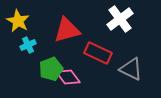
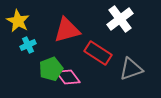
red rectangle: rotated 8 degrees clockwise
gray triangle: rotated 45 degrees counterclockwise
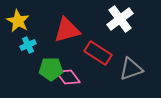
green pentagon: rotated 20 degrees clockwise
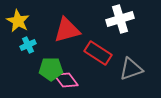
white cross: rotated 20 degrees clockwise
pink diamond: moved 2 px left, 3 px down
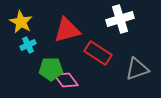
yellow star: moved 3 px right, 1 px down
gray triangle: moved 6 px right
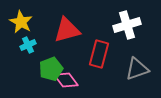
white cross: moved 7 px right, 6 px down
red rectangle: moved 1 px right, 1 px down; rotated 72 degrees clockwise
green pentagon: rotated 20 degrees counterclockwise
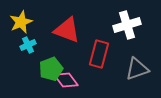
yellow star: rotated 20 degrees clockwise
red triangle: rotated 36 degrees clockwise
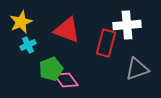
white cross: rotated 12 degrees clockwise
red rectangle: moved 7 px right, 11 px up
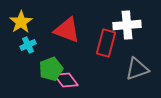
yellow star: rotated 10 degrees counterclockwise
